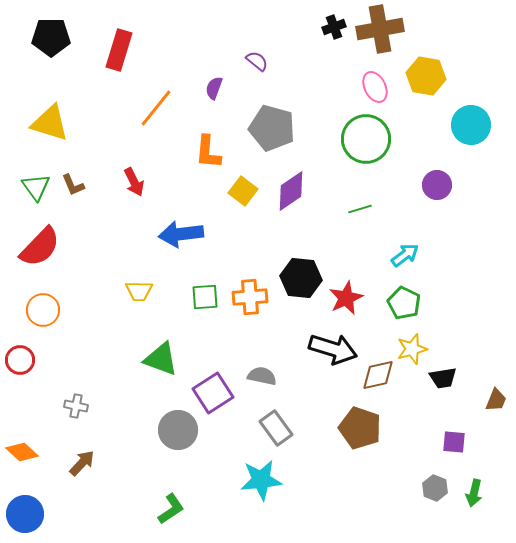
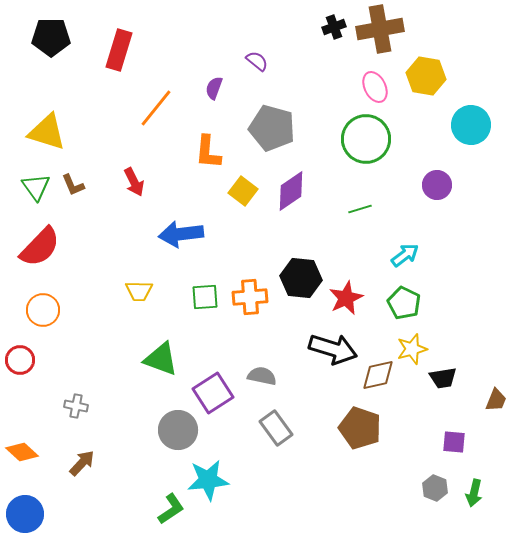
yellow triangle at (50, 123): moved 3 px left, 9 px down
cyan star at (261, 480): moved 53 px left
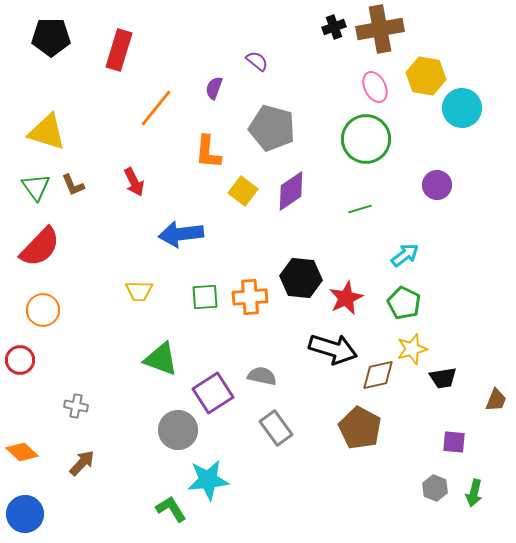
cyan circle at (471, 125): moved 9 px left, 17 px up
brown pentagon at (360, 428): rotated 9 degrees clockwise
green L-shape at (171, 509): rotated 88 degrees counterclockwise
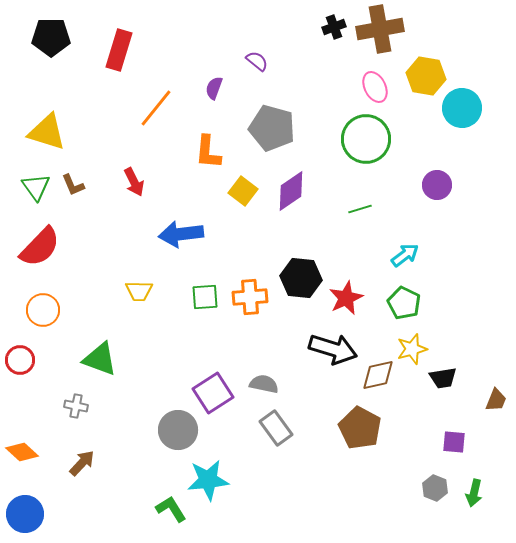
green triangle at (161, 359): moved 61 px left
gray semicircle at (262, 376): moved 2 px right, 8 px down
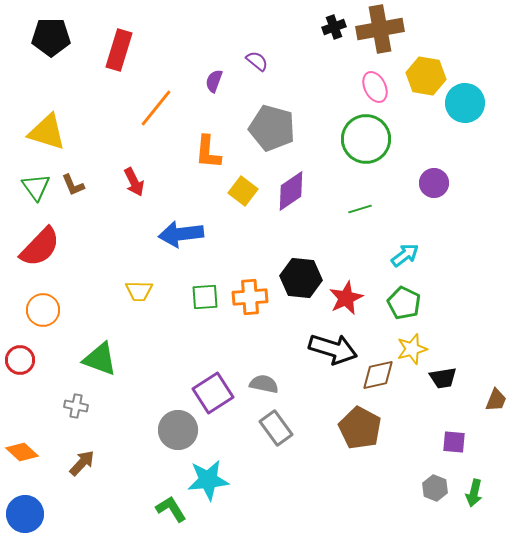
purple semicircle at (214, 88): moved 7 px up
cyan circle at (462, 108): moved 3 px right, 5 px up
purple circle at (437, 185): moved 3 px left, 2 px up
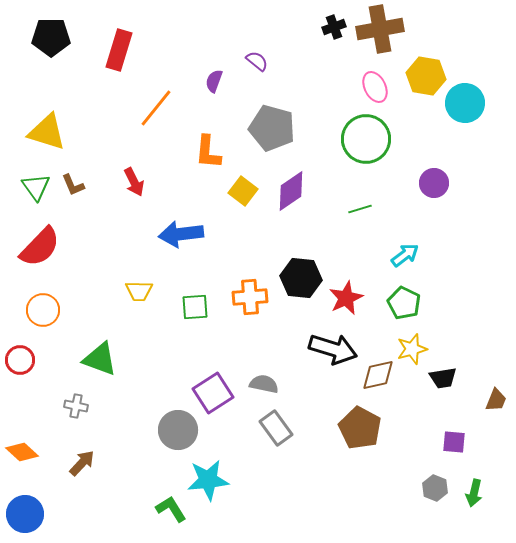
green square at (205, 297): moved 10 px left, 10 px down
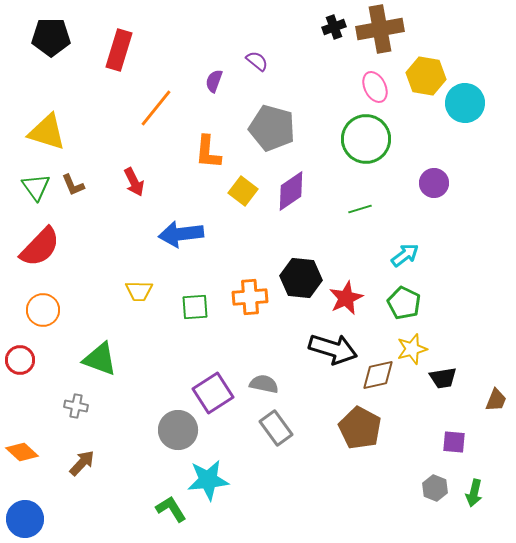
blue circle at (25, 514): moved 5 px down
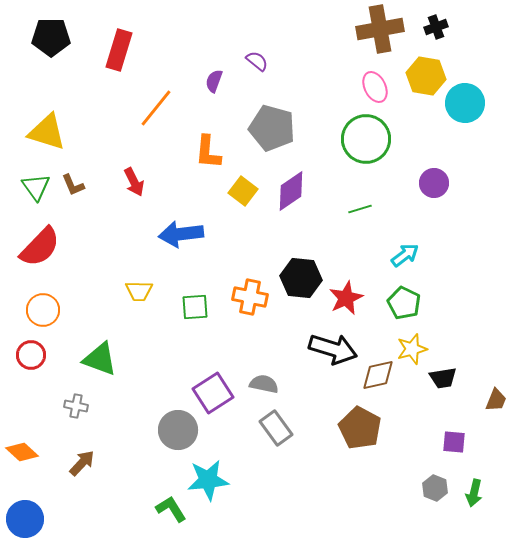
black cross at (334, 27): moved 102 px right
orange cross at (250, 297): rotated 16 degrees clockwise
red circle at (20, 360): moved 11 px right, 5 px up
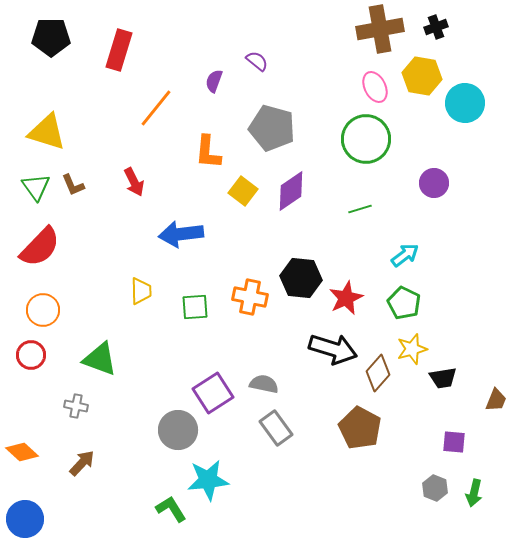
yellow hexagon at (426, 76): moved 4 px left
yellow trapezoid at (139, 291): moved 2 px right; rotated 92 degrees counterclockwise
brown diamond at (378, 375): moved 2 px up; rotated 36 degrees counterclockwise
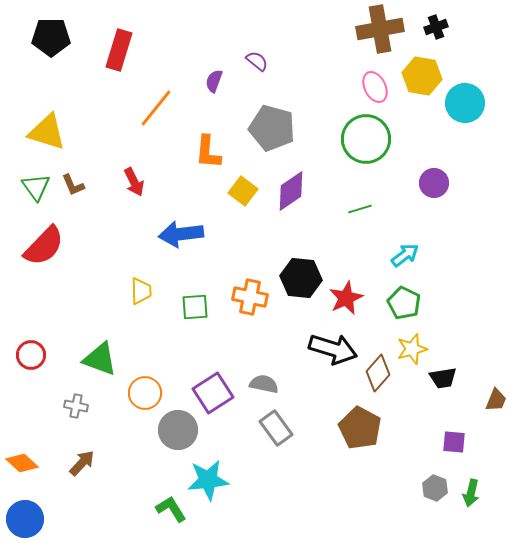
red semicircle at (40, 247): moved 4 px right, 1 px up
orange circle at (43, 310): moved 102 px right, 83 px down
orange diamond at (22, 452): moved 11 px down
green arrow at (474, 493): moved 3 px left
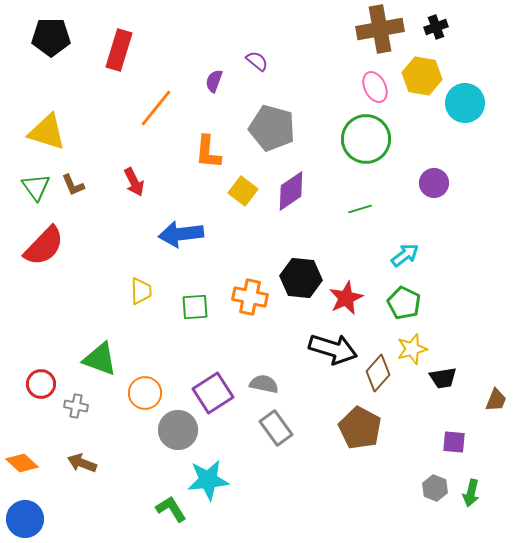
red circle at (31, 355): moved 10 px right, 29 px down
brown arrow at (82, 463): rotated 112 degrees counterclockwise
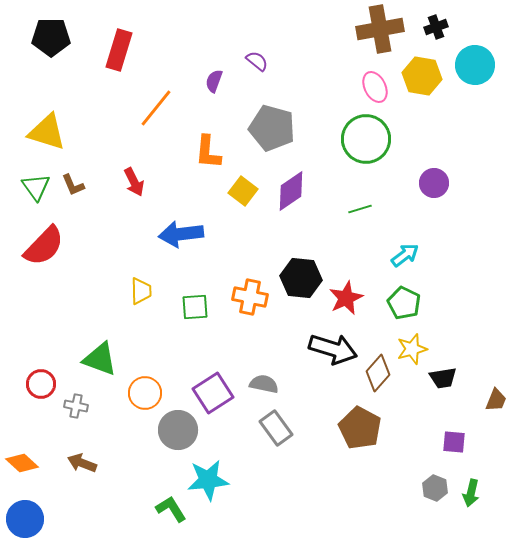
cyan circle at (465, 103): moved 10 px right, 38 px up
